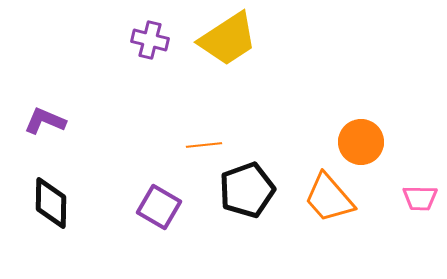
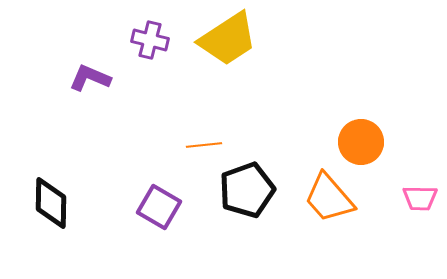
purple L-shape: moved 45 px right, 43 px up
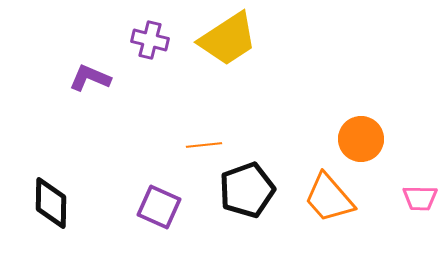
orange circle: moved 3 px up
purple square: rotated 6 degrees counterclockwise
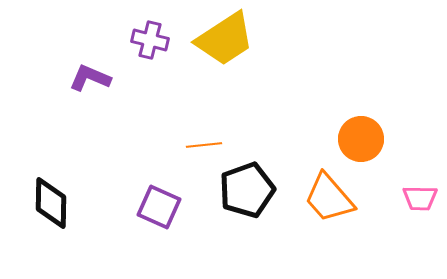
yellow trapezoid: moved 3 px left
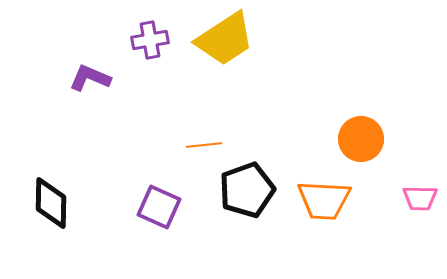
purple cross: rotated 24 degrees counterclockwise
orange trapezoid: moved 5 px left, 2 px down; rotated 46 degrees counterclockwise
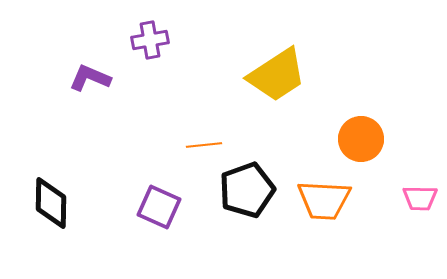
yellow trapezoid: moved 52 px right, 36 px down
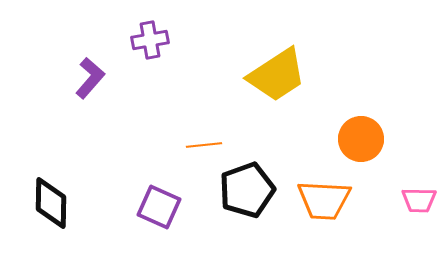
purple L-shape: rotated 108 degrees clockwise
pink trapezoid: moved 1 px left, 2 px down
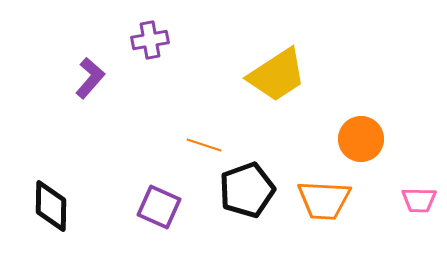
orange line: rotated 24 degrees clockwise
black diamond: moved 3 px down
